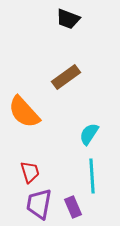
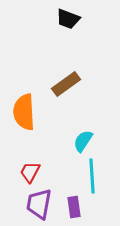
brown rectangle: moved 7 px down
orange semicircle: rotated 39 degrees clockwise
cyan semicircle: moved 6 px left, 7 px down
red trapezoid: rotated 135 degrees counterclockwise
purple rectangle: moved 1 px right; rotated 15 degrees clockwise
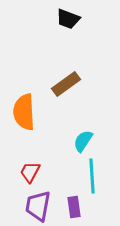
purple trapezoid: moved 1 px left, 2 px down
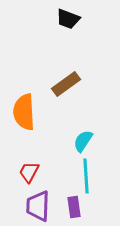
red trapezoid: moved 1 px left
cyan line: moved 6 px left
purple trapezoid: rotated 8 degrees counterclockwise
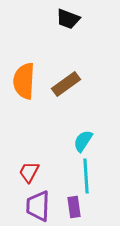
orange semicircle: moved 31 px up; rotated 6 degrees clockwise
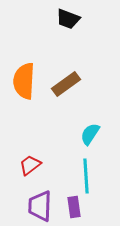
cyan semicircle: moved 7 px right, 7 px up
red trapezoid: moved 1 px right, 7 px up; rotated 25 degrees clockwise
purple trapezoid: moved 2 px right
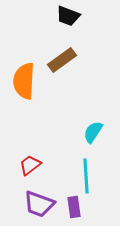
black trapezoid: moved 3 px up
brown rectangle: moved 4 px left, 24 px up
cyan semicircle: moved 3 px right, 2 px up
purple trapezoid: moved 1 px left, 2 px up; rotated 72 degrees counterclockwise
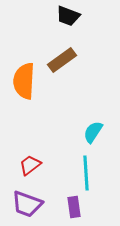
cyan line: moved 3 px up
purple trapezoid: moved 12 px left
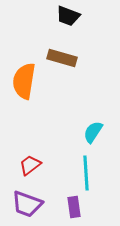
brown rectangle: moved 2 px up; rotated 52 degrees clockwise
orange semicircle: rotated 6 degrees clockwise
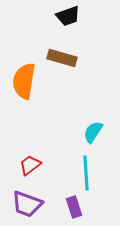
black trapezoid: rotated 40 degrees counterclockwise
purple rectangle: rotated 10 degrees counterclockwise
